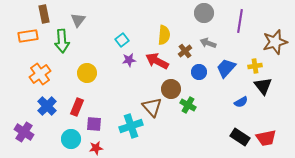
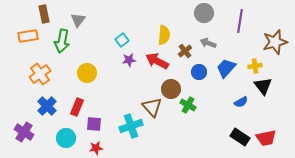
green arrow: rotated 15 degrees clockwise
cyan circle: moved 5 px left, 1 px up
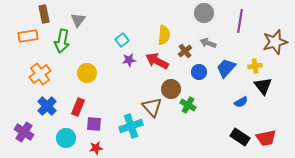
red rectangle: moved 1 px right
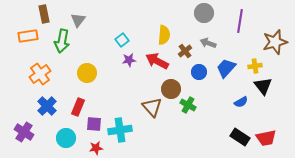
cyan cross: moved 11 px left, 4 px down; rotated 10 degrees clockwise
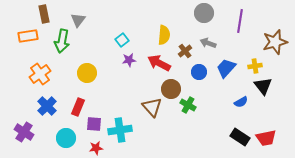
red arrow: moved 2 px right, 2 px down
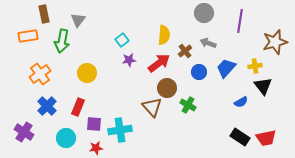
red arrow: rotated 115 degrees clockwise
brown circle: moved 4 px left, 1 px up
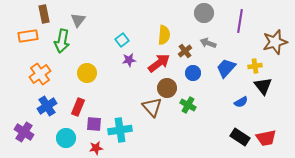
blue circle: moved 6 px left, 1 px down
blue cross: rotated 12 degrees clockwise
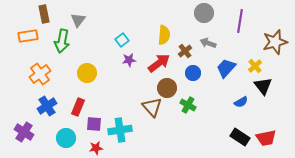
yellow cross: rotated 32 degrees counterclockwise
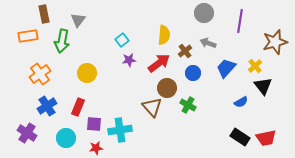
purple cross: moved 3 px right, 1 px down
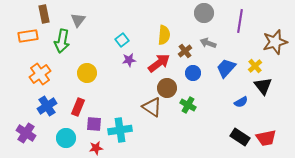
brown triangle: rotated 15 degrees counterclockwise
purple cross: moved 1 px left
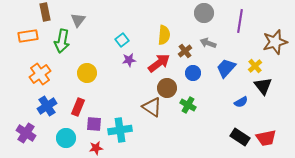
brown rectangle: moved 1 px right, 2 px up
